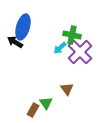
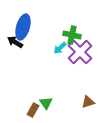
brown triangle: moved 21 px right, 13 px down; rotated 48 degrees clockwise
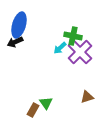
blue ellipse: moved 4 px left, 2 px up
green cross: moved 1 px right, 1 px down
black arrow: rotated 56 degrees counterclockwise
brown triangle: moved 1 px left, 5 px up
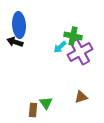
blue ellipse: rotated 20 degrees counterclockwise
black arrow: rotated 42 degrees clockwise
cyan arrow: moved 1 px up
purple cross: rotated 15 degrees clockwise
brown triangle: moved 6 px left
brown rectangle: rotated 24 degrees counterclockwise
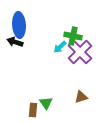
purple cross: rotated 15 degrees counterclockwise
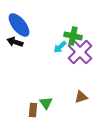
blue ellipse: rotated 35 degrees counterclockwise
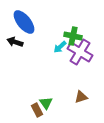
blue ellipse: moved 5 px right, 3 px up
purple cross: rotated 15 degrees counterclockwise
brown rectangle: moved 4 px right; rotated 32 degrees counterclockwise
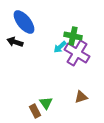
purple cross: moved 3 px left, 1 px down
brown rectangle: moved 2 px left, 1 px down
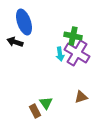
blue ellipse: rotated 20 degrees clockwise
cyan arrow: moved 7 px down; rotated 56 degrees counterclockwise
